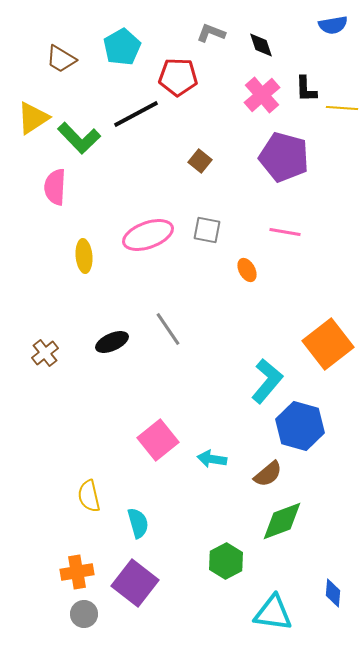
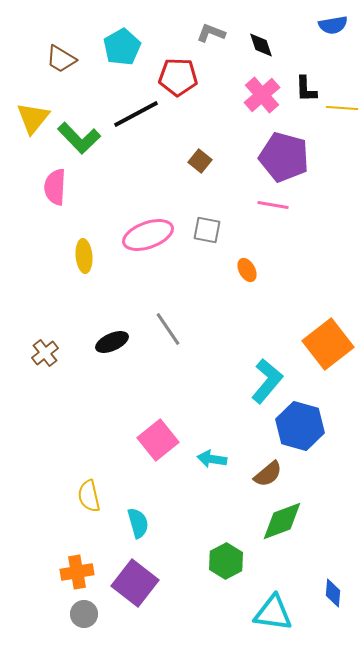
yellow triangle: rotated 18 degrees counterclockwise
pink line: moved 12 px left, 27 px up
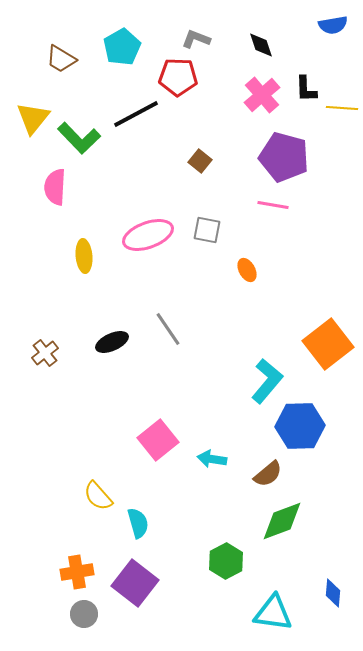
gray L-shape: moved 15 px left, 6 px down
blue hexagon: rotated 18 degrees counterclockwise
yellow semicircle: moved 9 px right; rotated 28 degrees counterclockwise
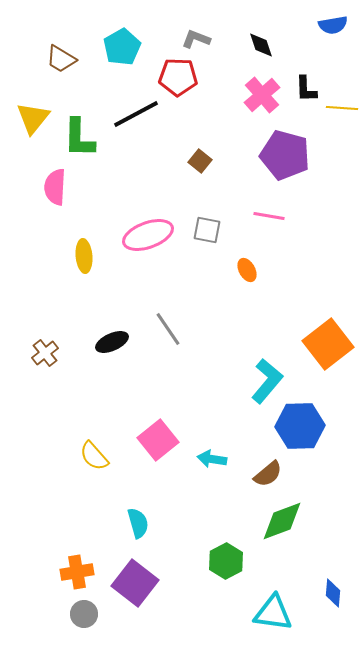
green L-shape: rotated 45 degrees clockwise
purple pentagon: moved 1 px right, 2 px up
pink line: moved 4 px left, 11 px down
yellow semicircle: moved 4 px left, 40 px up
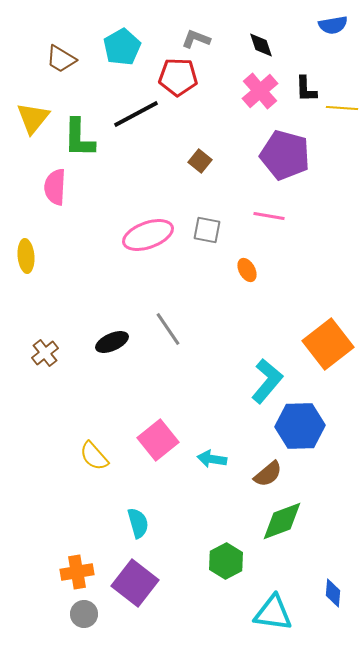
pink cross: moved 2 px left, 4 px up
yellow ellipse: moved 58 px left
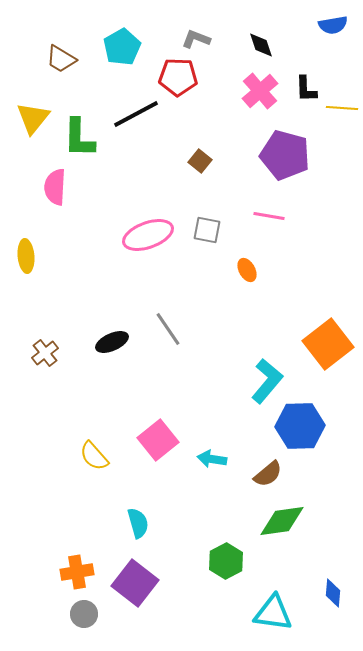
green diamond: rotated 12 degrees clockwise
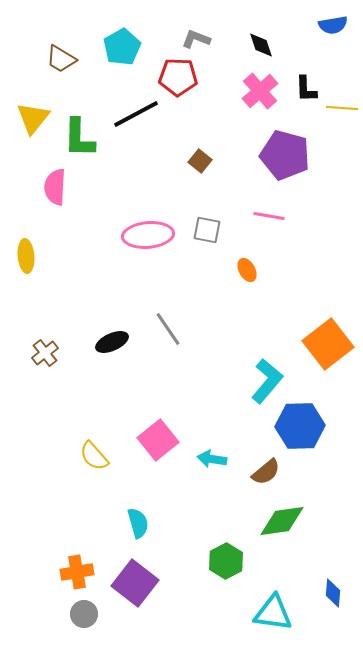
pink ellipse: rotated 15 degrees clockwise
brown semicircle: moved 2 px left, 2 px up
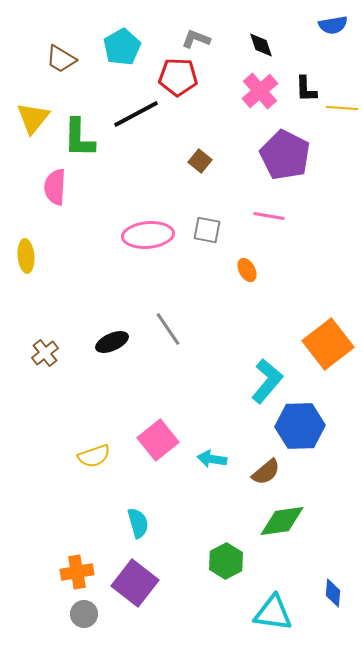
purple pentagon: rotated 12 degrees clockwise
yellow semicircle: rotated 68 degrees counterclockwise
